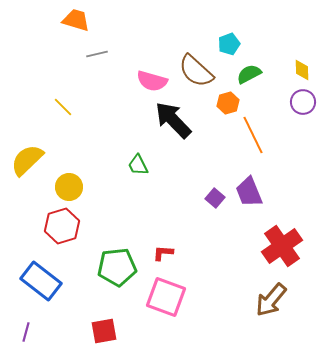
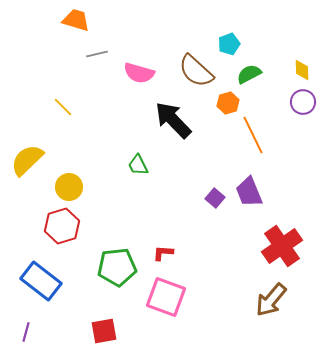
pink semicircle: moved 13 px left, 8 px up
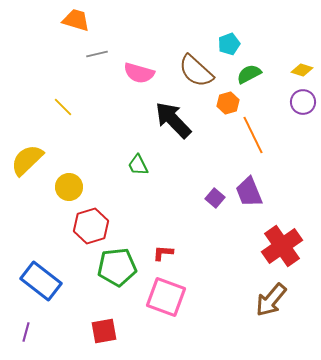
yellow diamond: rotated 70 degrees counterclockwise
red hexagon: moved 29 px right
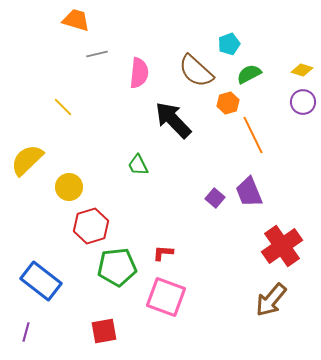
pink semicircle: rotated 100 degrees counterclockwise
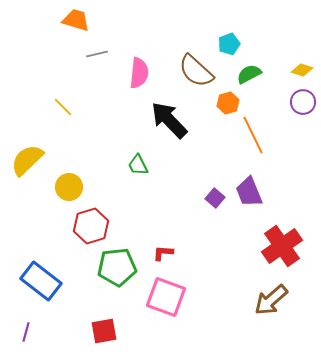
black arrow: moved 4 px left
brown arrow: rotated 9 degrees clockwise
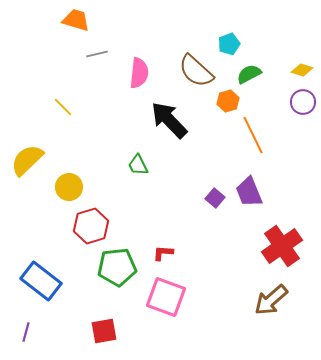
orange hexagon: moved 2 px up
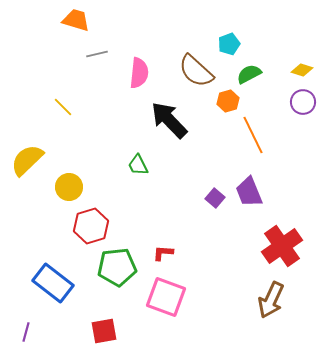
blue rectangle: moved 12 px right, 2 px down
brown arrow: rotated 24 degrees counterclockwise
